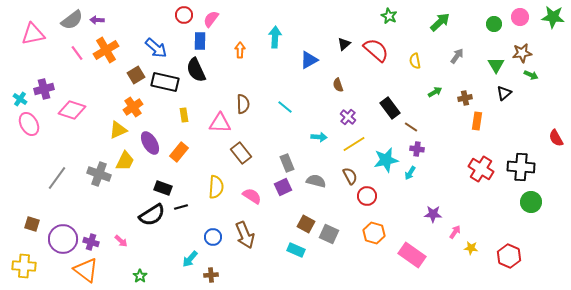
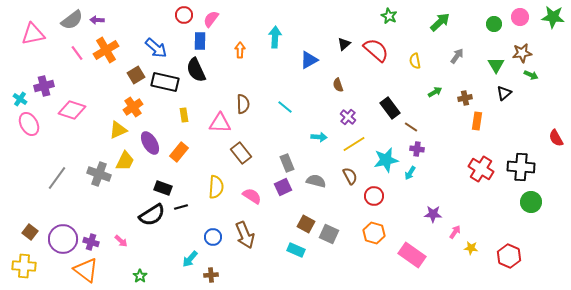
purple cross at (44, 89): moved 3 px up
red circle at (367, 196): moved 7 px right
brown square at (32, 224): moved 2 px left, 8 px down; rotated 21 degrees clockwise
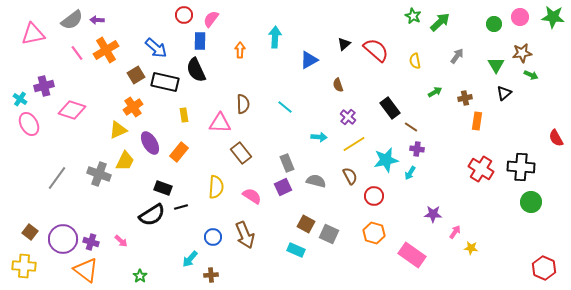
green star at (389, 16): moved 24 px right
red hexagon at (509, 256): moved 35 px right, 12 px down
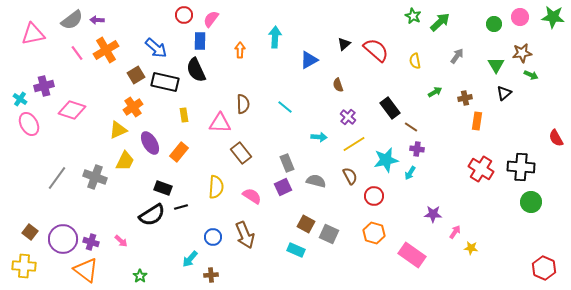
gray cross at (99, 174): moved 4 px left, 3 px down
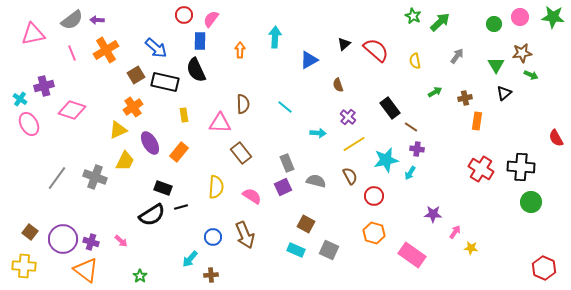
pink line at (77, 53): moved 5 px left; rotated 14 degrees clockwise
cyan arrow at (319, 137): moved 1 px left, 4 px up
gray square at (329, 234): moved 16 px down
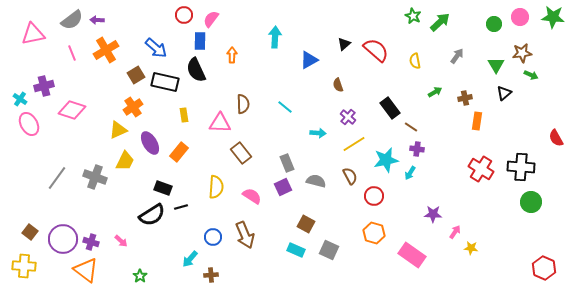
orange arrow at (240, 50): moved 8 px left, 5 px down
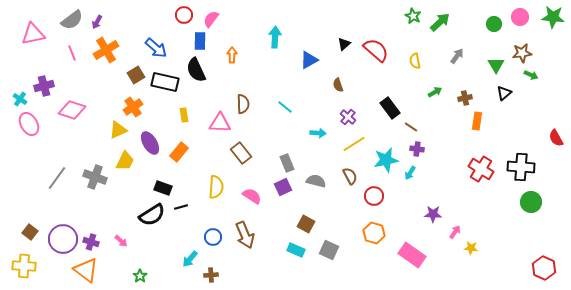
purple arrow at (97, 20): moved 2 px down; rotated 64 degrees counterclockwise
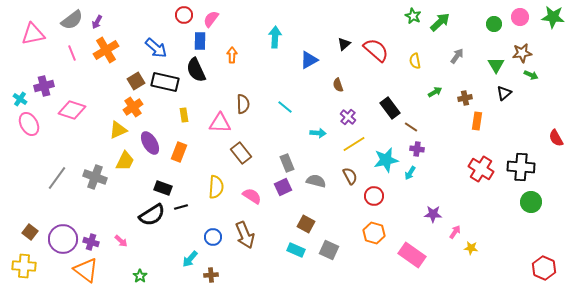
brown square at (136, 75): moved 6 px down
orange rectangle at (179, 152): rotated 18 degrees counterclockwise
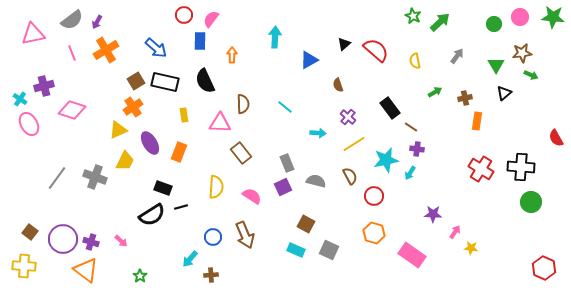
black semicircle at (196, 70): moved 9 px right, 11 px down
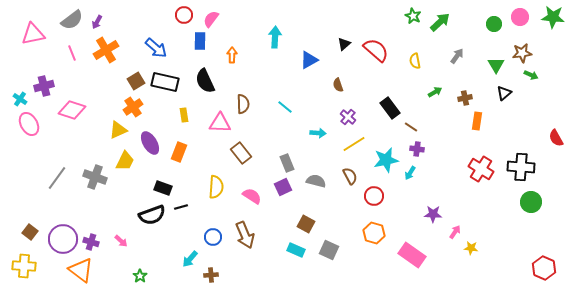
black semicircle at (152, 215): rotated 12 degrees clockwise
orange triangle at (86, 270): moved 5 px left
